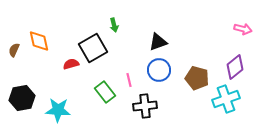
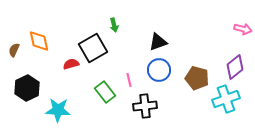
black hexagon: moved 5 px right, 10 px up; rotated 15 degrees counterclockwise
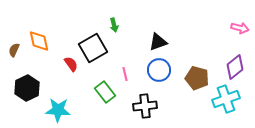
pink arrow: moved 3 px left, 1 px up
red semicircle: rotated 70 degrees clockwise
pink line: moved 4 px left, 6 px up
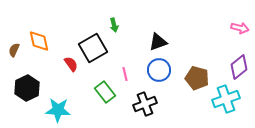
purple diamond: moved 4 px right
black cross: moved 2 px up; rotated 15 degrees counterclockwise
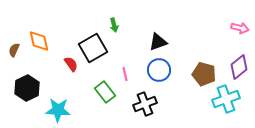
brown pentagon: moved 7 px right, 4 px up
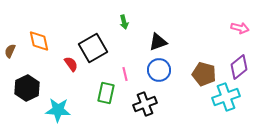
green arrow: moved 10 px right, 3 px up
brown semicircle: moved 4 px left, 1 px down
green rectangle: moved 1 px right, 1 px down; rotated 50 degrees clockwise
cyan cross: moved 2 px up
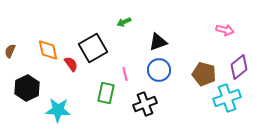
green arrow: rotated 80 degrees clockwise
pink arrow: moved 15 px left, 2 px down
orange diamond: moved 9 px right, 9 px down
cyan cross: moved 1 px right, 1 px down
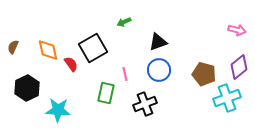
pink arrow: moved 12 px right
brown semicircle: moved 3 px right, 4 px up
